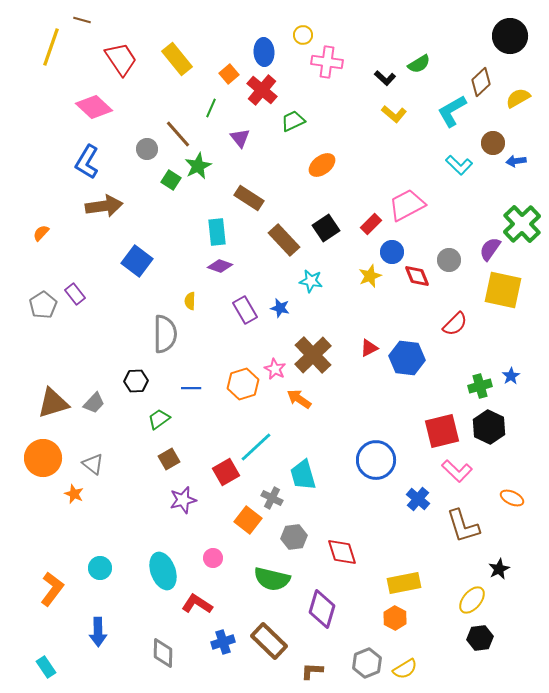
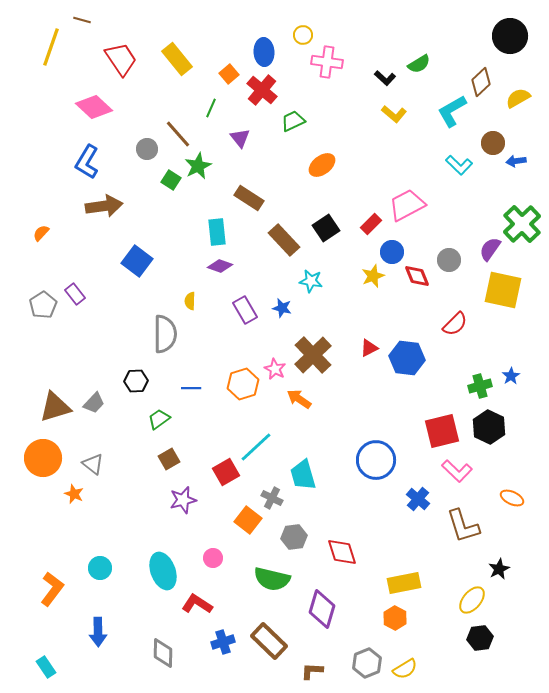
yellow star at (370, 276): moved 3 px right
blue star at (280, 308): moved 2 px right
brown triangle at (53, 403): moved 2 px right, 4 px down
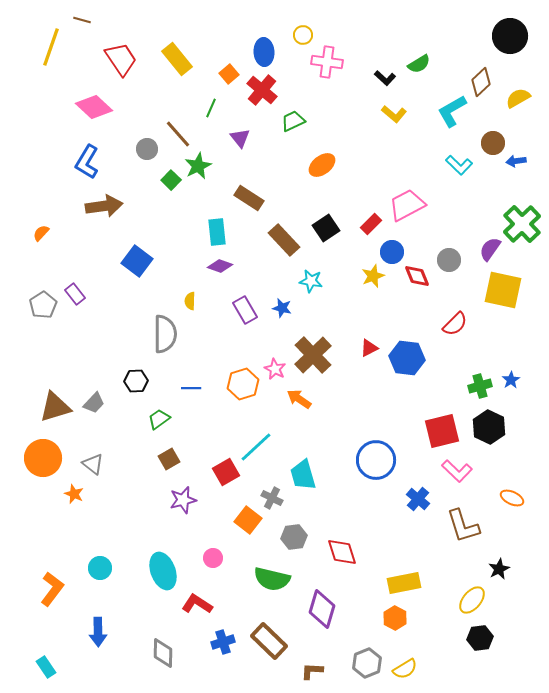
green square at (171, 180): rotated 12 degrees clockwise
blue star at (511, 376): moved 4 px down
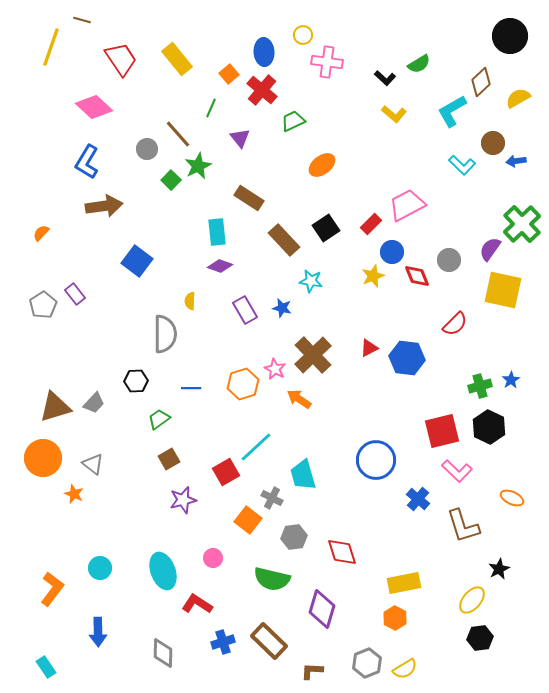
cyan L-shape at (459, 165): moved 3 px right
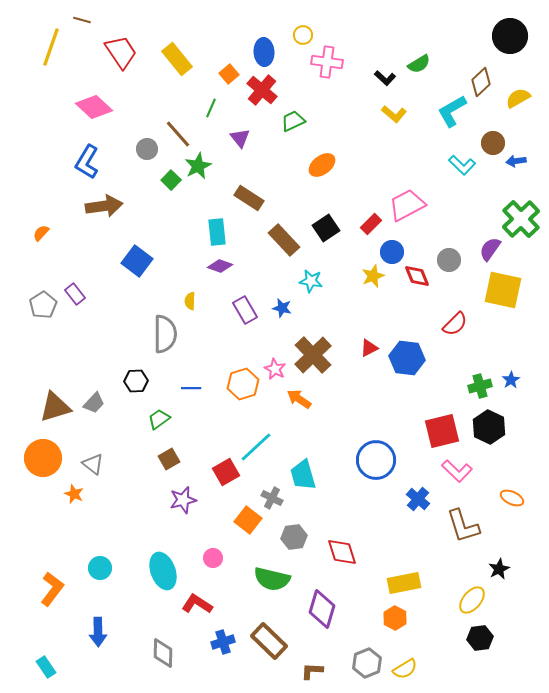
red trapezoid at (121, 59): moved 7 px up
green cross at (522, 224): moved 1 px left, 5 px up
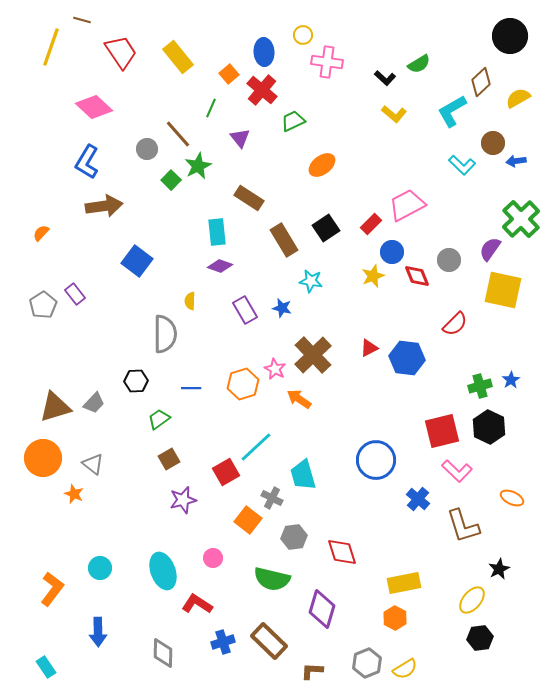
yellow rectangle at (177, 59): moved 1 px right, 2 px up
brown rectangle at (284, 240): rotated 12 degrees clockwise
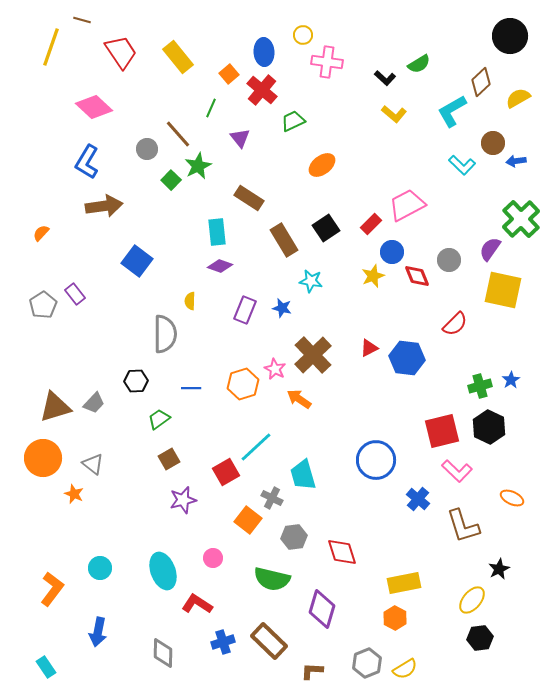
purple rectangle at (245, 310): rotated 52 degrees clockwise
blue arrow at (98, 632): rotated 12 degrees clockwise
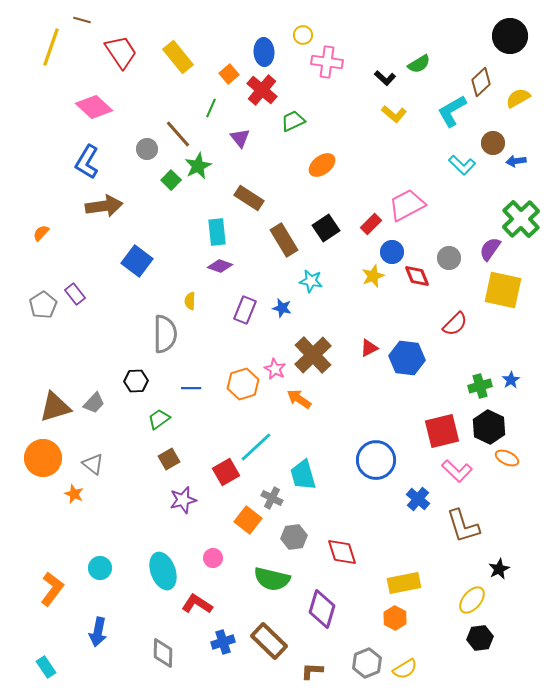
gray circle at (449, 260): moved 2 px up
orange ellipse at (512, 498): moved 5 px left, 40 px up
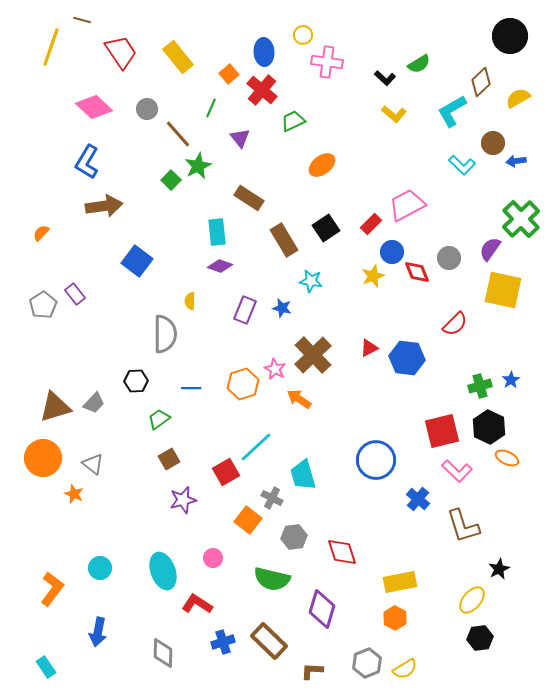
gray circle at (147, 149): moved 40 px up
red diamond at (417, 276): moved 4 px up
yellow rectangle at (404, 583): moved 4 px left, 1 px up
